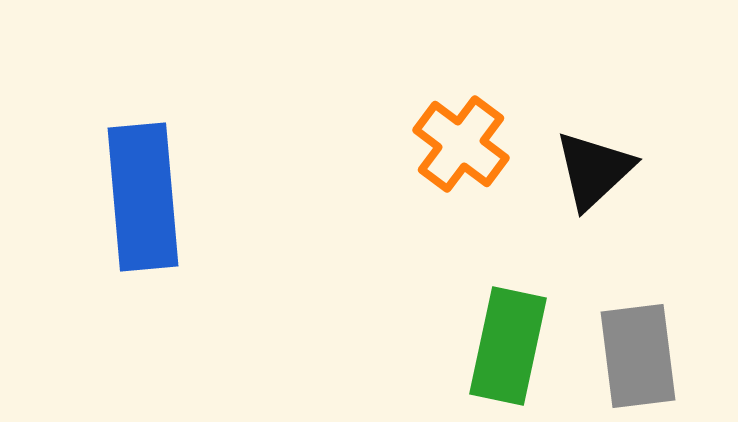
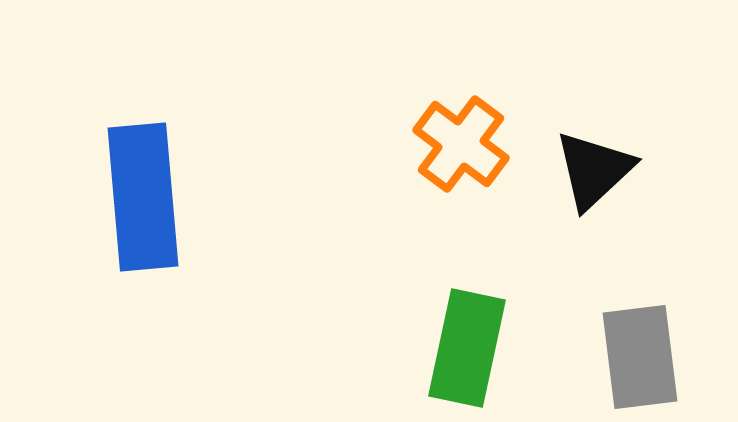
green rectangle: moved 41 px left, 2 px down
gray rectangle: moved 2 px right, 1 px down
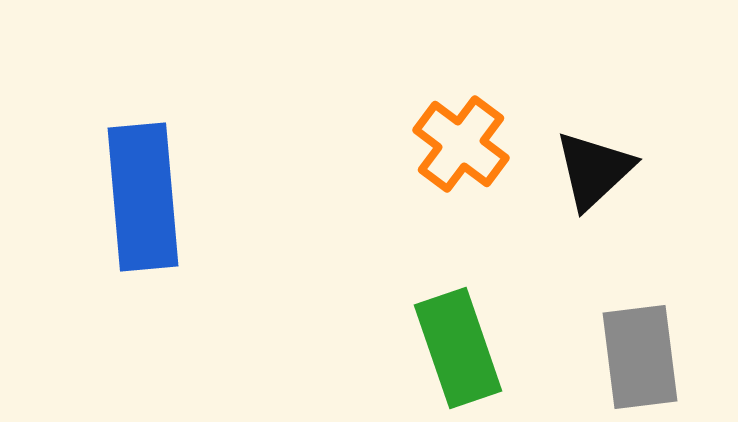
green rectangle: moved 9 px left; rotated 31 degrees counterclockwise
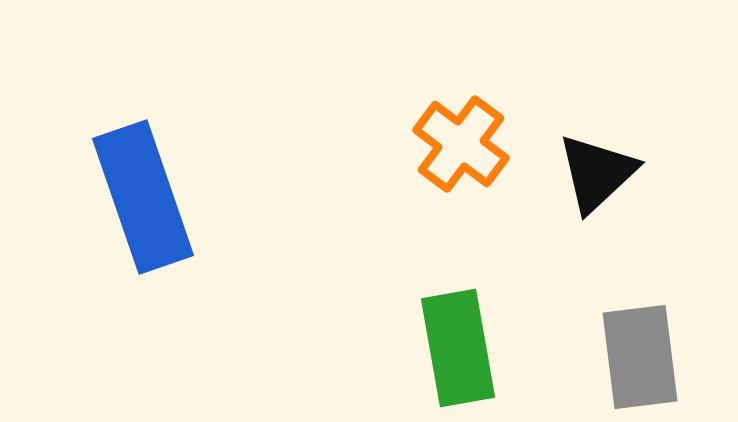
black triangle: moved 3 px right, 3 px down
blue rectangle: rotated 14 degrees counterclockwise
green rectangle: rotated 9 degrees clockwise
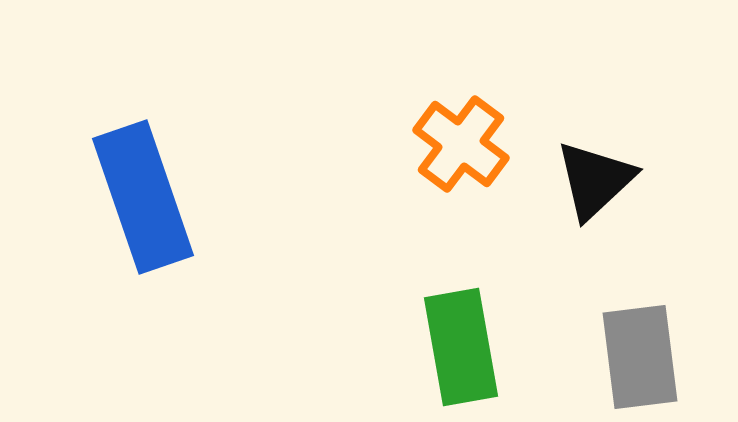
black triangle: moved 2 px left, 7 px down
green rectangle: moved 3 px right, 1 px up
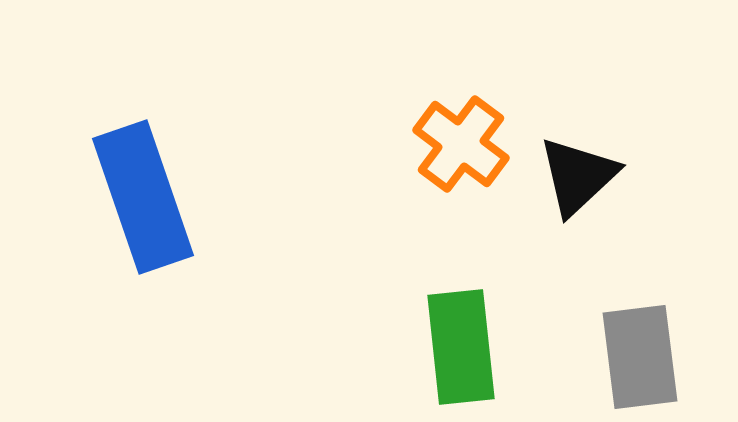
black triangle: moved 17 px left, 4 px up
green rectangle: rotated 4 degrees clockwise
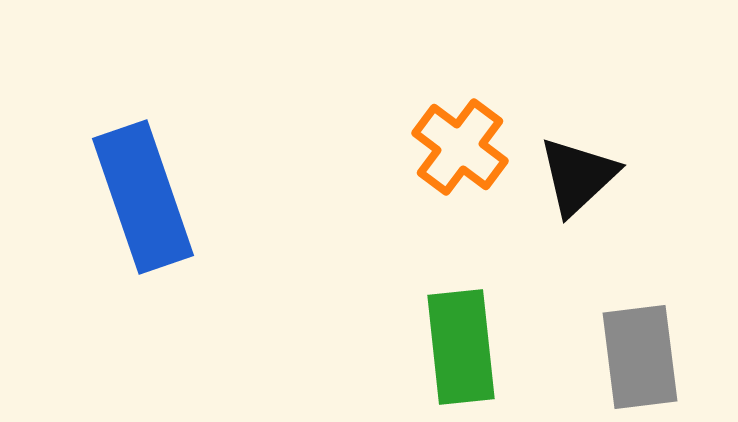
orange cross: moved 1 px left, 3 px down
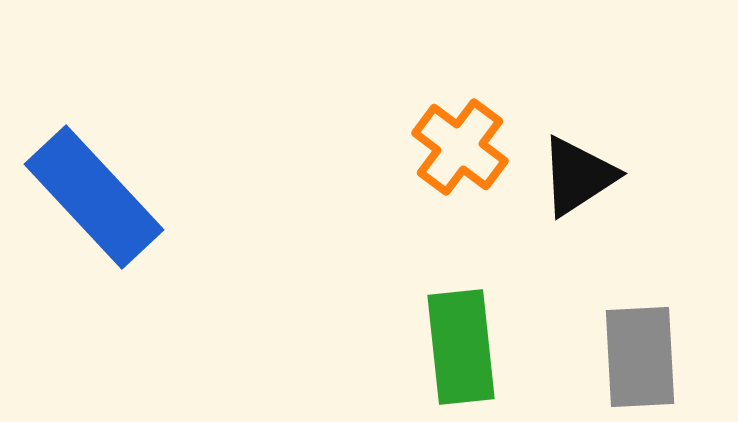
black triangle: rotated 10 degrees clockwise
blue rectangle: moved 49 px left; rotated 24 degrees counterclockwise
gray rectangle: rotated 4 degrees clockwise
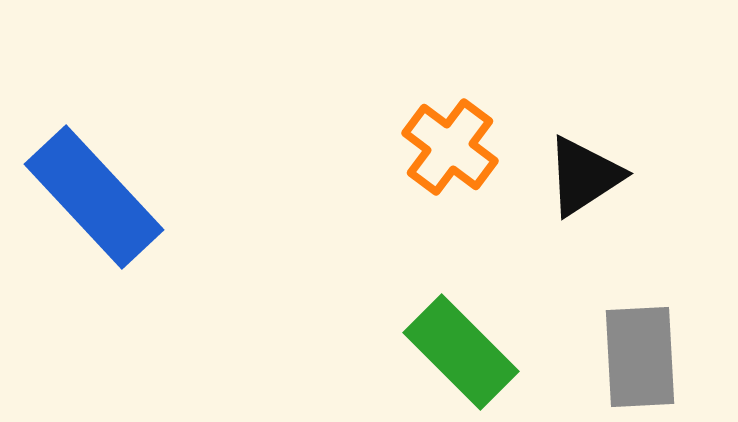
orange cross: moved 10 px left
black triangle: moved 6 px right
green rectangle: moved 5 px down; rotated 39 degrees counterclockwise
